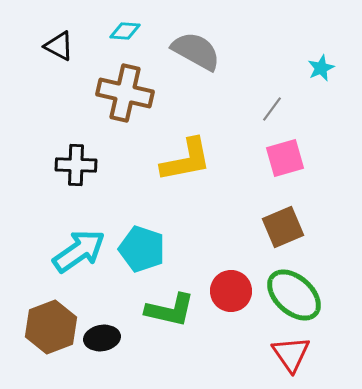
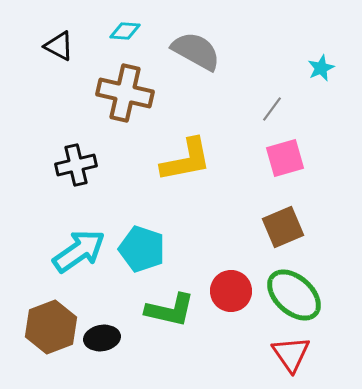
black cross: rotated 15 degrees counterclockwise
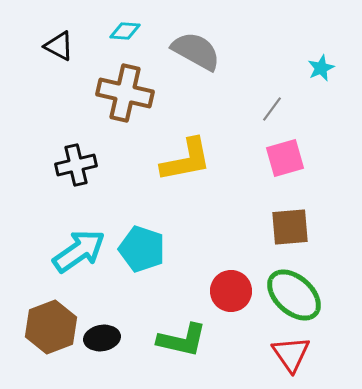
brown square: moved 7 px right; rotated 18 degrees clockwise
green L-shape: moved 12 px right, 30 px down
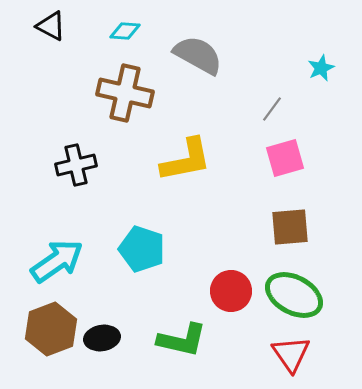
black triangle: moved 8 px left, 20 px up
gray semicircle: moved 2 px right, 4 px down
cyan arrow: moved 22 px left, 10 px down
green ellipse: rotated 14 degrees counterclockwise
brown hexagon: moved 2 px down
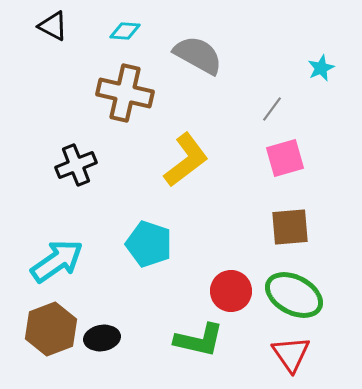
black triangle: moved 2 px right
yellow L-shape: rotated 26 degrees counterclockwise
black cross: rotated 9 degrees counterclockwise
cyan pentagon: moved 7 px right, 5 px up
green L-shape: moved 17 px right
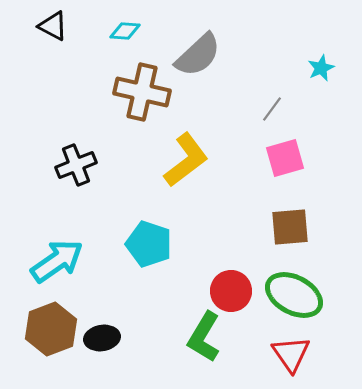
gray semicircle: rotated 108 degrees clockwise
brown cross: moved 17 px right, 1 px up
green L-shape: moved 5 px right, 3 px up; rotated 108 degrees clockwise
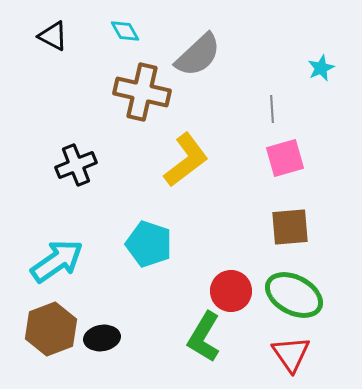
black triangle: moved 10 px down
cyan diamond: rotated 56 degrees clockwise
gray line: rotated 40 degrees counterclockwise
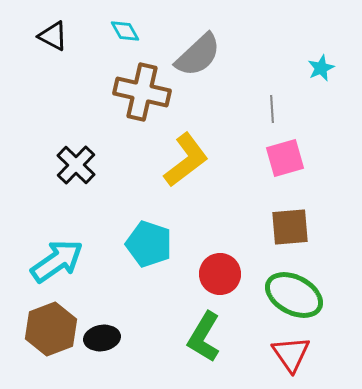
black cross: rotated 24 degrees counterclockwise
red circle: moved 11 px left, 17 px up
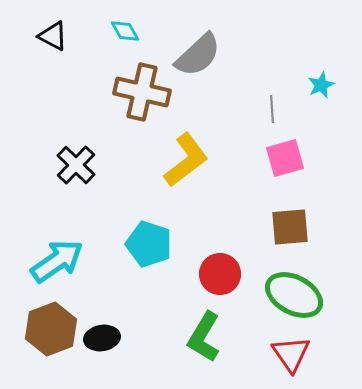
cyan star: moved 17 px down
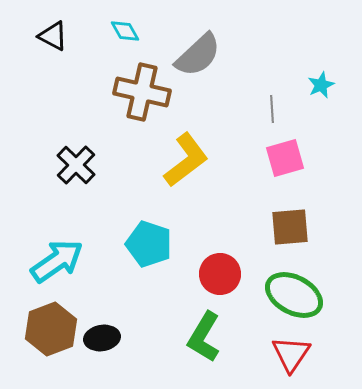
red triangle: rotated 9 degrees clockwise
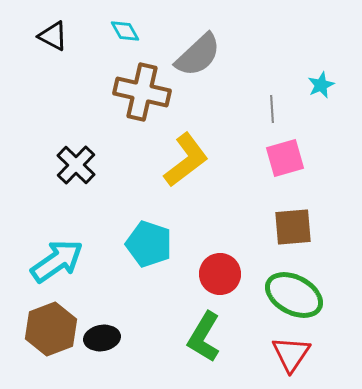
brown square: moved 3 px right
